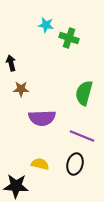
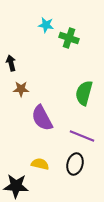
purple semicircle: rotated 64 degrees clockwise
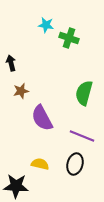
brown star: moved 2 px down; rotated 14 degrees counterclockwise
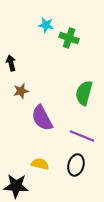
black ellipse: moved 1 px right, 1 px down
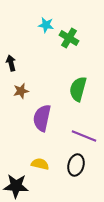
green cross: rotated 12 degrees clockwise
green semicircle: moved 6 px left, 4 px up
purple semicircle: rotated 40 degrees clockwise
purple line: moved 2 px right
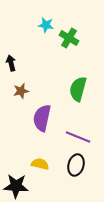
purple line: moved 6 px left, 1 px down
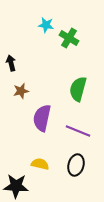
purple line: moved 6 px up
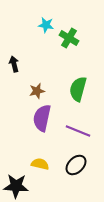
black arrow: moved 3 px right, 1 px down
brown star: moved 16 px right
black ellipse: rotated 30 degrees clockwise
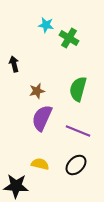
purple semicircle: rotated 12 degrees clockwise
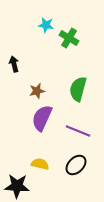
black star: moved 1 px right
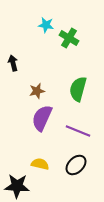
black arrow: moved 1 px left, 1 px up
